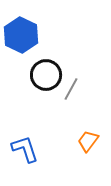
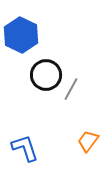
blue L-shape: moved 1 px up
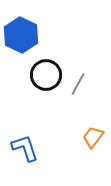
gray line: moved 7 px right, 5 px up
orange trapezoid: moved 5 px right, 4 px up
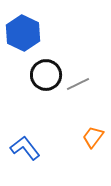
blue hexagon: moved 2 px right, 2 px up
gray line: rotated 35 degrees clockwise
blue L-shape: rotated 20 degrees counterclockwise
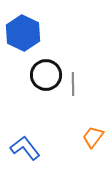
gray line: moved 5 px left; rotated 65 degrees counterclockwise
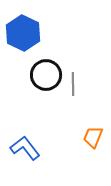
orange trapezoid: rotated 15 degrees counterclockwise
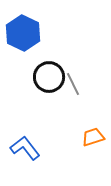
black circle: moved 3 px right, 2 px down
gray line: rotated 25 degrees counterclockwise
orange trapezoid: rotated 50 degrees clockwise
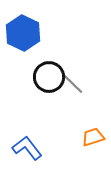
gray line: rotated 20 degrees counterclockwise
blue L-shape: moved 2 px right
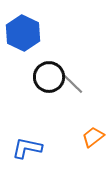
orange trapezoid: rotated 20 degrees counterclockwise
blue L-shape: rotated 40 degrees counterclockwise
